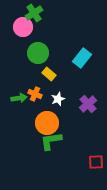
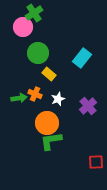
purple cross: moved 2 px down
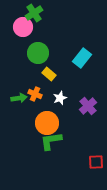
white star: moved 2 px right, 1 px up
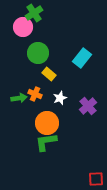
green L-shape: moved 5 px left, 1 px down
red square: moved 17 px down
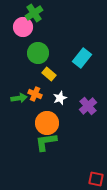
red square: rotated 14 degrees clockwise
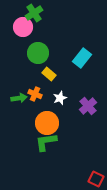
red square: rotated 14 degrees clockwise
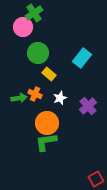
red square: rotated 35 degrees clockwise
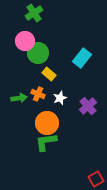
pink circle: moved 2 px right, 14 px down
orange cross: moved 3 px right
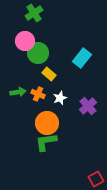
green arrow: moved 1 px left, 6 px up
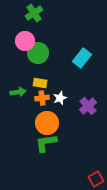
yellow rectangle: moved 9 px left, 9 px down; rotated 32 degrees counterclockwise
orange cross: moved 4 px right, 4 px down; rotated 32 degrees counterclockwise
green L-shape: moved 1 px down
